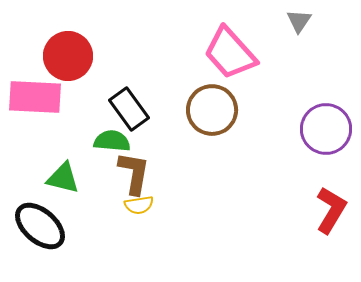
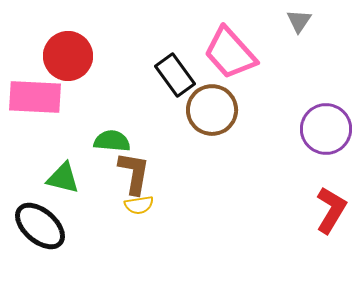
black rectangle: moved 46 px right, 34 px up
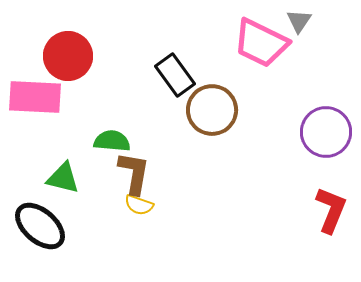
pink trapezoid: moved 31 px right, 10 px up; rotated 22 degrees counterclockwise
purple circle: moved 3 px down
yellow semicircle: rotated 28 degrees clockwise
red L-shape: rotated 9 degrees counterclockwise
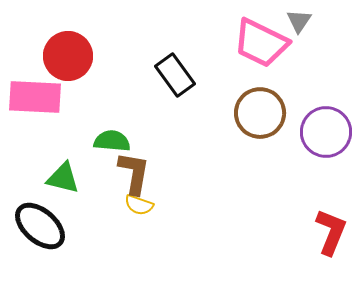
brown circle: moved 48 px right, 3 px down
red L-shape: moved 22 px down
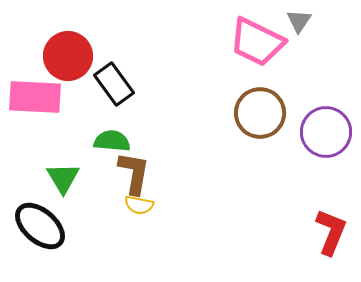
pink trapezoid: moved 4 px left, 1 px up
black rectangle: moved 61 px left, 9 px down
green triangle: rotated 45 degrees clockwise
yellow semicircle: rotated 8 degrees counterclockwise
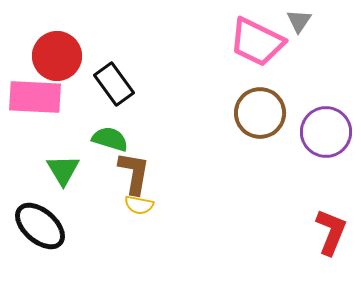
red circle: moved 11 px left
green semicircle: moved 2 px left, 2 px up; rotated 12 degrees clockwise
green triangle: moved 8 px up
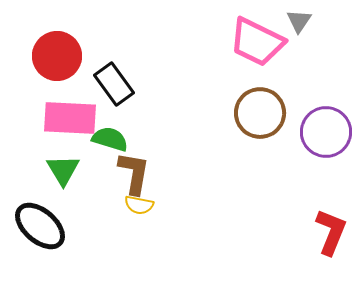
pink rectangle: moved 35 px right, 21 px down
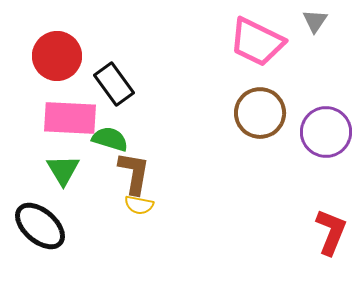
gray triangle: moved 16 px right
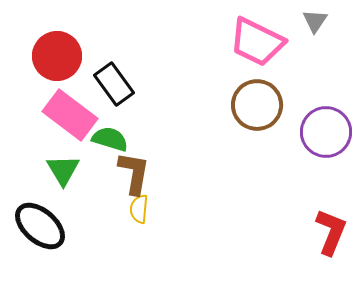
brown circle: moved 3 px left, 8 px up
pink rectangle: moved 3 px up; rotated 34 degrees clockwise
yellow semicircle: moved 4 px down; rotated 84 degrees clockwise
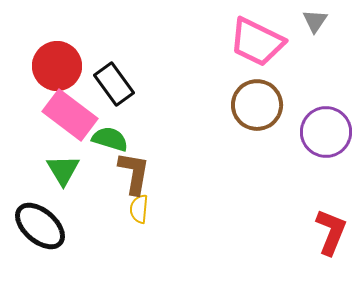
red circle: moved 10 px down
